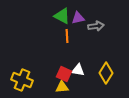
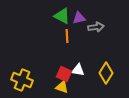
purple triangle: moved 1 px right
gray arrow: moved 1 px down
yellow triangle: rotated 24 degrees clockwise
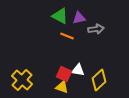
green triangle: moved 2 px left
gray arrow: moved 2 px down
orange line: rotated 64 degrees counterclockwise
yellow diamond: moved 7 px left, 7 px down; rotated 15 degrees clockwise
yellow cross: rotated 20 degrees clockwise
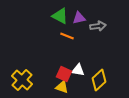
gray arrow: moved 2 px right, 3 px up
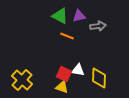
purple triangle: moved 2 px up
yellow diamond: moved 2 px up; rotated 45 degrees counterclockwise
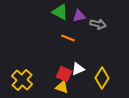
green triangle: moved 4 px up
gray arrow: moved 2 px up; rotated 21 degrees clockwise
orange line: moved 1 px right, 2 px down
white triangle: moved 1 px up; rotated 32 degrees counterclockwise
yellow diamond: moved 3 px right; rotated 30 degrees clockwise
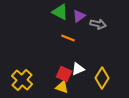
purple triangle: rotated 24 degrees counterclockwise
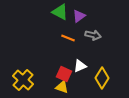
gray arrow: moved 5 px left, 11 px down
white triangle: moved 2 px right, 3 px up
yellow cross: moved 1 px right
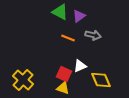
yellow diamond: moved 1 px left, 2 px down; rotated 55 degrees counterclockwise
yellow triangle: moved 1 px right, 1 px down
